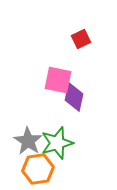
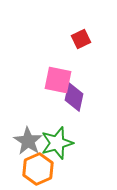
orange hexagon: rotated 16 degrees counterclockwise
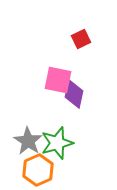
purple diamond: moved 3 px up
orange hexagon: moved 1 px down
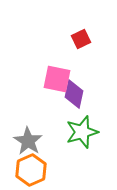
pink square: moved 1 px left, 1 px up
green star: moved 25 px right, 11 px up
orange hexagon: moved 7 px left
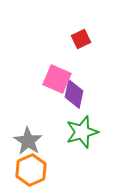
pink square: rotated 12 degrees clockwise
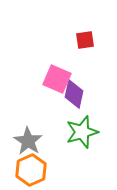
red square: moved 4 px right, 1 px down; rotated 18 degrees clockwise
